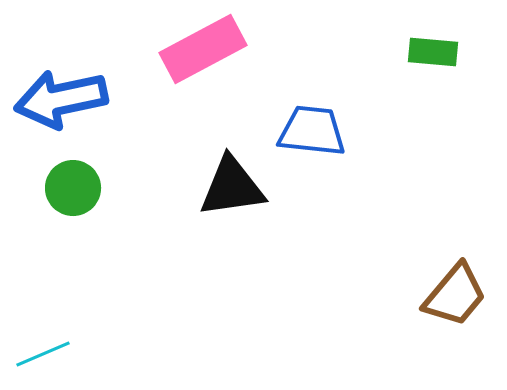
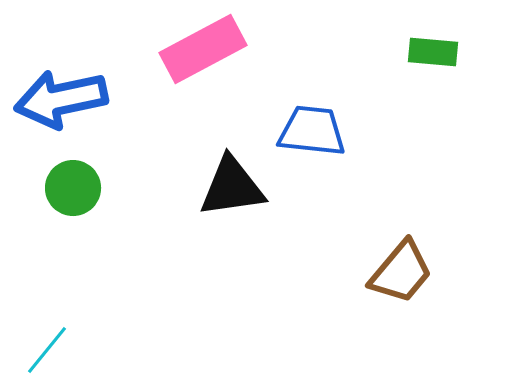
brown trapezoid: moved 54 px left, 23 px up
cyan line: moved 4 px right, 4 px up; rotated 28 degrees counterclockwise
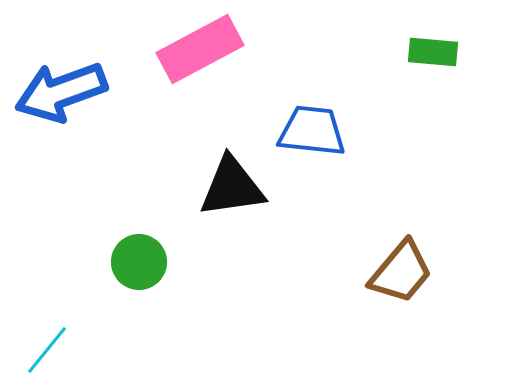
pink rectangle: moved 3 px left
blue arrow: moved 7 px up; rotated 8 degrees counterclockwise
green circle: moved 66 px right, 74 px down
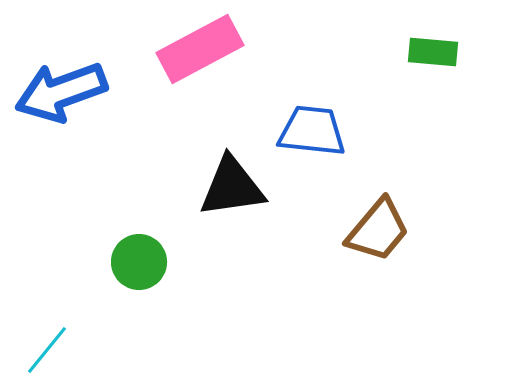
brown trapezoid: moved 23 px left, 42 px up
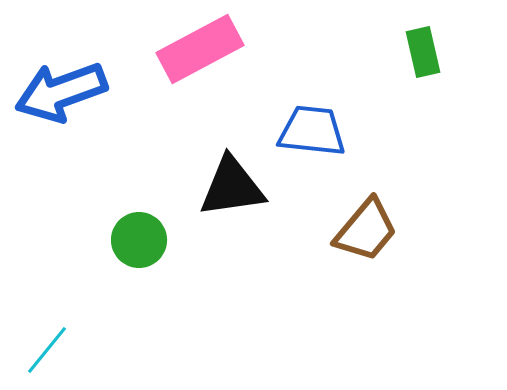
green rectangle: moved 10 px left; rotated 72 degrees clockwise
brown trapezoid: moved 12 px left
green circle: moved 22 px up
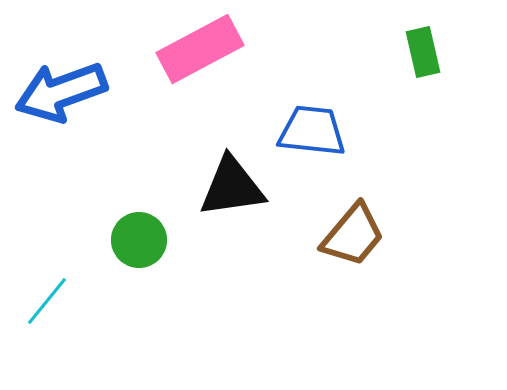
brown trapezoid: moved 13 px left, 5 px down
cyan line: moved 49 px up
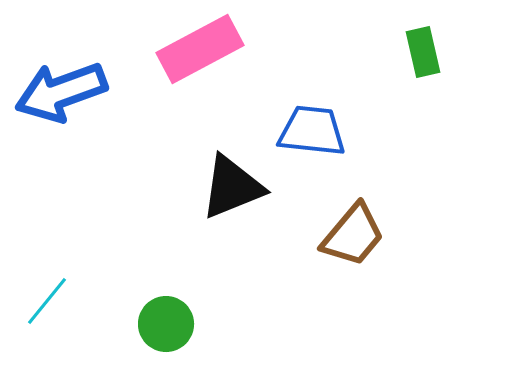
black triangle: rotated 14 degrees counterclockwise
green circle: moved 27 px right, 84 px down
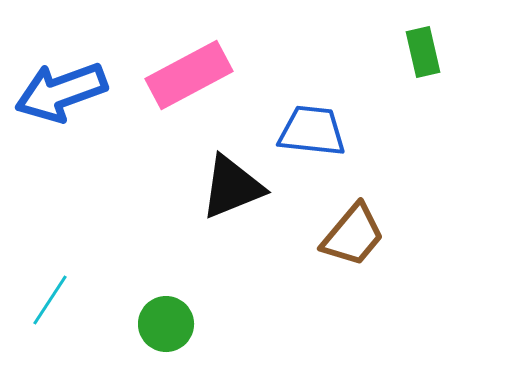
pink rectangle: moved 11 px left, 26 px down
cyan line: moved 3 px right, 1 px up; rotated 6 degrees counterclockwise
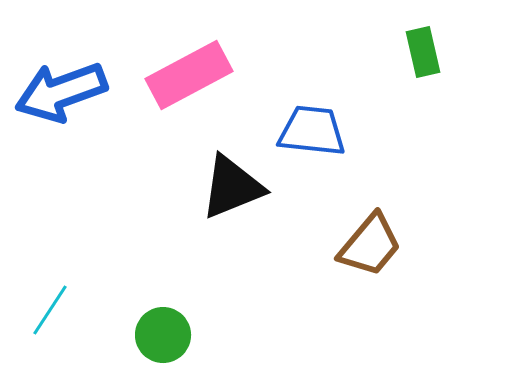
brown trapezoid: moved 17 px right, 10 px down
cyan line: moved 10 px down
green circle: moved 3 px left, 11 px down
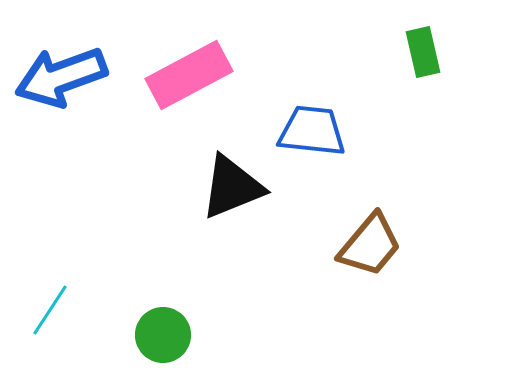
blue arrow: moved 15 px up
